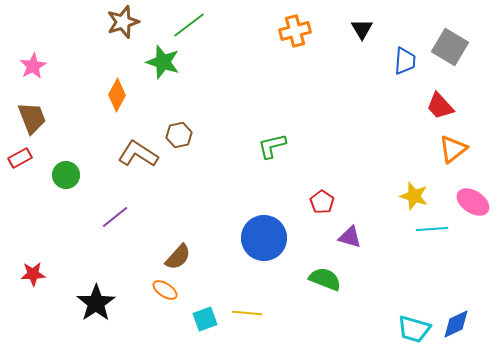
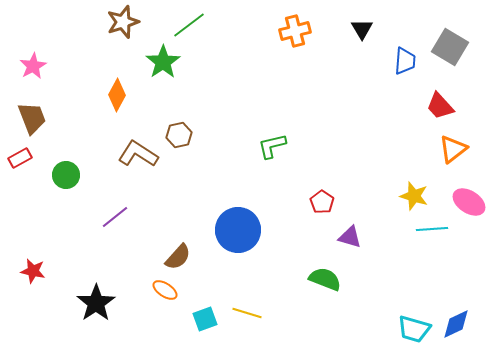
green star: rotated 20 degrees clockwise
pink ellipse: moved 4 px left
blue circle: moved 26 px left, 8 px up
red star: moved 3 px up; rotated 15 degrees clockwise
yellow line: rotated 12 degrees clockwise
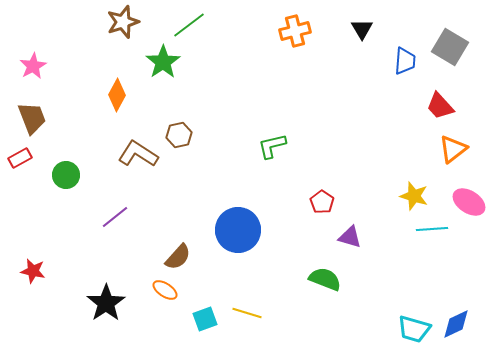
black star: moved 10 px right
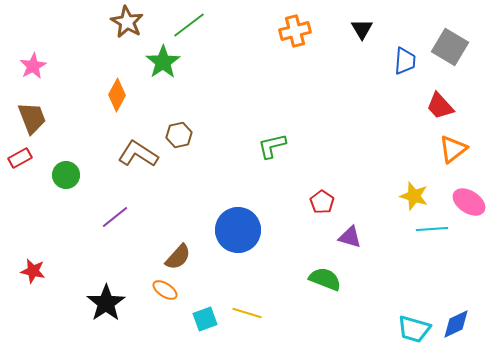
brown star: moved 4 px right; rotated 24 degrees counterclockwise
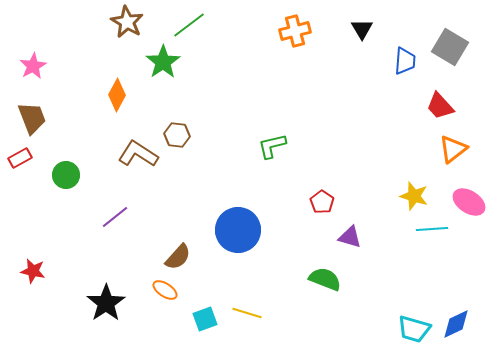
brown hexagon: moved 2 px left; rotated 20 degrees clockwise
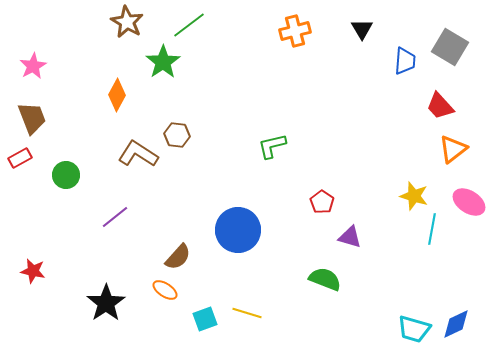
cyan line: rotated 76 degrees counterclockwise
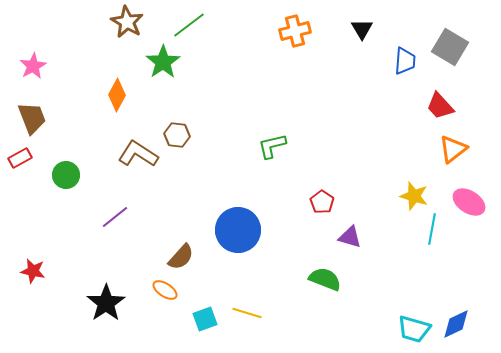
brown semicircle: moved 3 px right
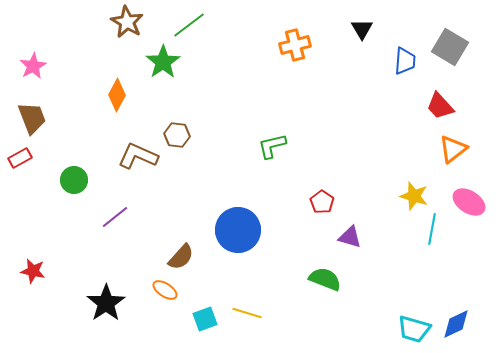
orange cross: moved 14 px down
brown L-shape: moved 2 px down; rotated 9 degrees counterclockwise
green circle: moved 8 px right, 5 px down
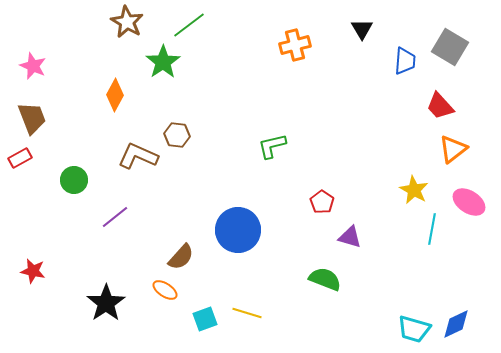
pink star: rotated 20 degrees counterclockwise
orange diamond: moved 2 px left
yellow star: moved 6 px up; rotated 12 degrees clockwise
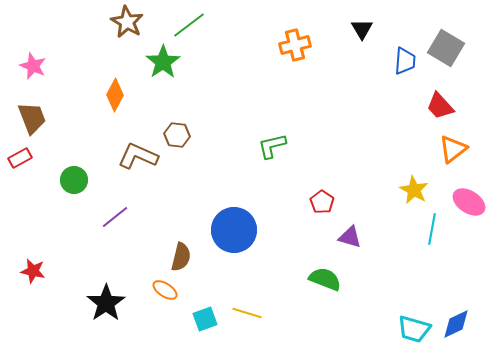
gray square: moved 4 px left, 1 px down
blue circle: moved 4 px left
brown semicircle: rotated 28 degrees counterclockwise
